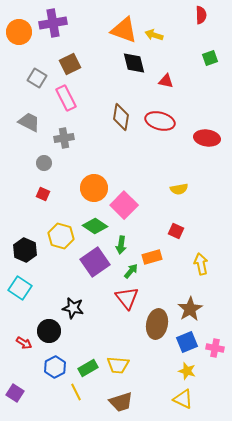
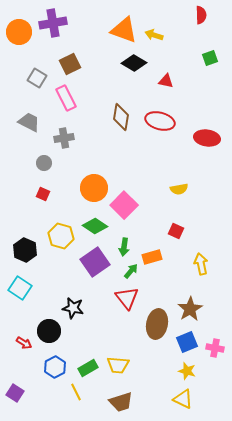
black diamond at (134, 63): rotated 45 degrees counterclockwise
green arrow at (121, 245): moved 3 px right, 2 px down
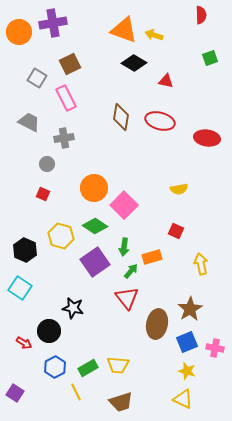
gray circle at (44, 163): moved 3 px right, 1 px down
